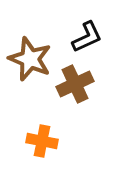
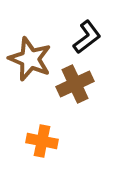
black L-shape: rotated 12 degrees counterclockwise
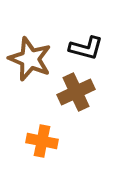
black L-shape: moved 1 px left, 11 px down; rotated 52 degrees clockwise
brown cross: moved 1 px right, 8 px down
